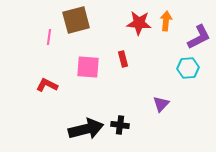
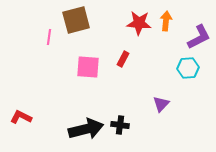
red rectangle: rotated 42 degrees clockwise
red L-shape: moved 26 px left, 32 px down
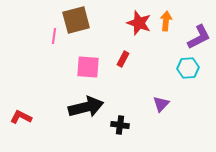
red star: rotated 15 degrees clockwise
pink line: moved 5 px right, 1 px up
black arrow: moved 22 px up
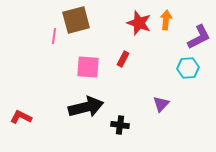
orange arrow: moved 1 px up
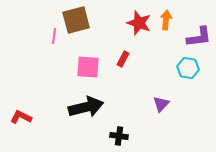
purple L-shape: rotated 20 degrees clockwise
cyan hexagon: rotated 15 degrees clockwise
black cross: moved 1 px left, 11 px down
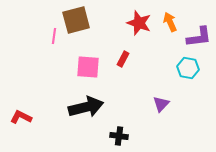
orange arrow: moved 4 px right, 2 px down; rotated 30 degrees counterclockwise
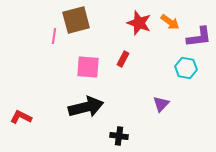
orange arrow: rotated 150 degrees clockwise
cyan hexagon: moved 2 px left
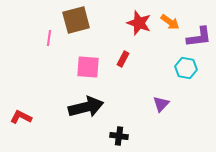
pink line: moved 5 px left, 2 px down
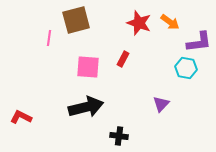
purple L-shape: moved 5 px down
